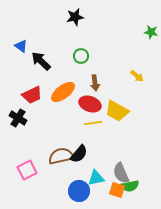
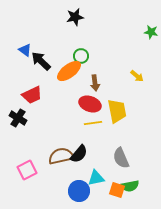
blue triangle: moved 4 px right, 4 px down
orange ellipse: moved 6 px right, 21 px up
yellow trapezoid: rotated 130 degrees counterclockwise
gray semicircle: moved 15 px up
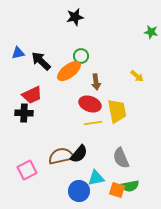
blue triangle: moved 7 px left, 3 px down; rotated 48 degrees counterclockwise
brown arrow: moved 1 px right, 1 px up
black cross: moved 6 px right, 5 px up; rotated 30 degrees counterclockwise
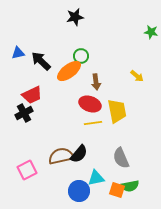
black cross: rotated 30 degrees counterclockwise
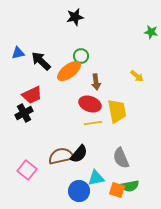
pink square: rotated 24 degrees counterclockwise
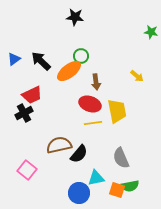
black star: rotated 18 degrees clockwise
blue triangle: moved 4 px left, 6 px down; rotated 24 degrees counterclockwise
brown semicircle: moved 2 px left, 11 px up
blue circle: moved 2 px down
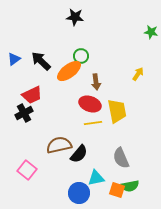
yellow arrow: moved 1 px right, 2 px up; rotated 96 degrees counterclockwise
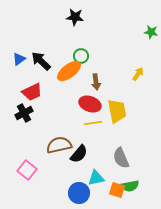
blue triangle: moved 5 px right
red trapezoid: moved 3 px up
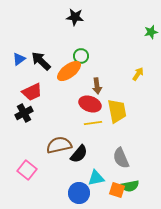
green star: rotated 24 degrees counterclockwise
brown arrow: moved 1 px right, 4 px down
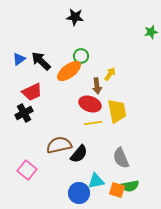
yellow arrow: moved 28 px left
cyan triangle: moved 3 px down
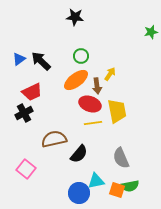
orange ellipse: moved 7 px right, 9 px down
brown semicircle: moved 5 px left, 6 px up
pink square: moved 1 px left, 1 px up
